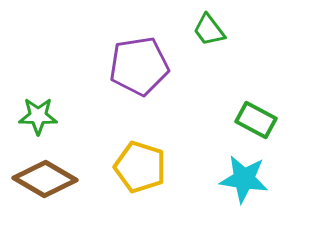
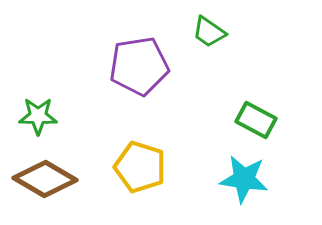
green trapezoid: moved 2 px down; rotated 18 degrees counterclockwise
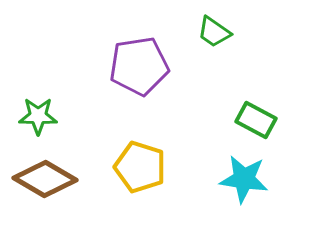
green trapezoid: moved 5 px right
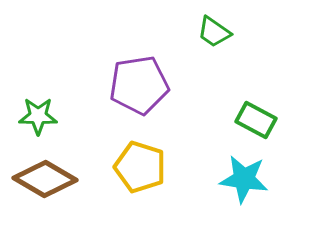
purple pentagon: moved 19 px down
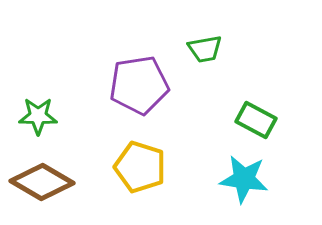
green trapezoid: moved 9 px left, 17 px down; rotated 45 degrees counterclockwise
brown diamond: moved 3 px left, 3 px down
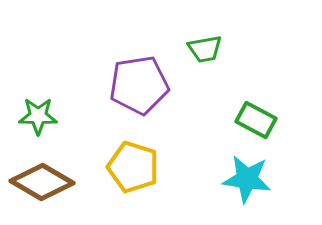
yellow pentagon: moved 7 px left
cyan star: moved 3 px right
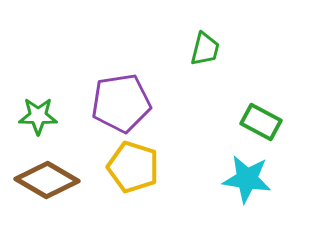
green trapezoid: rotated 66 degrees counterclockwise
purple pentagon: moved 18 px left, 18 px down
green rectangle: moved 5 px right, 2 px down
brown diamond: moved 5 px right, 2 px up
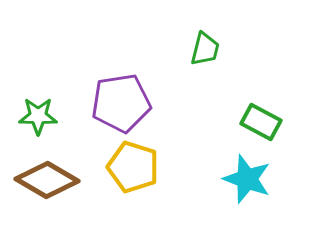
cyan star: rotated 12 degrees clockwise
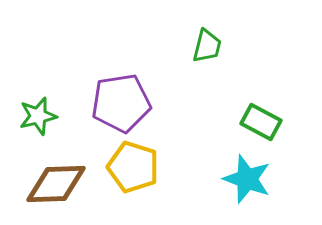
green trapezoid: moved 2 px right, 3 px up
green star: rotated 15 degrees counterclockwise
brown diamond: moved 9 px right, 4 px down; rotated 32 degrees counterclockwise
